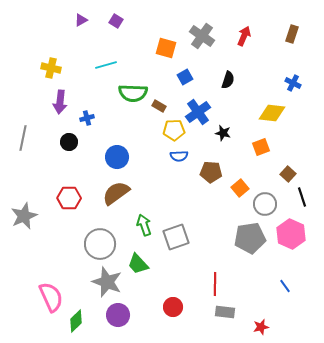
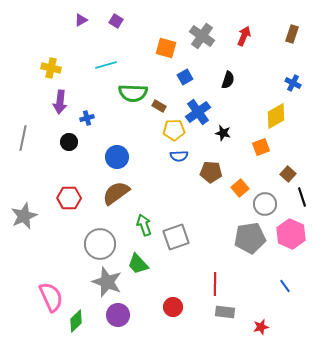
yellow diamond at (272, 113): moved 4 px right, 3 px down; rotated 36 degrees counterclockwise
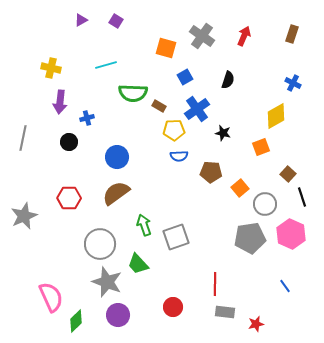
blue cross at (198, 112): moved 1 px left, 3 px up
red star at (261, 327): moved 5 px left, 3 px up
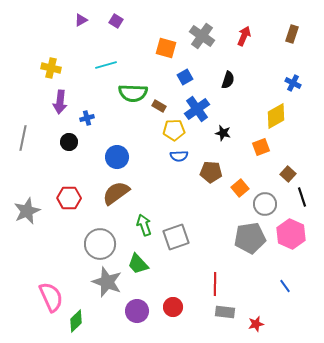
gray star at (24, 216): moved 3 px right, 5 px up
purple circle at (118, 315): moved 19 px right, 4 px up
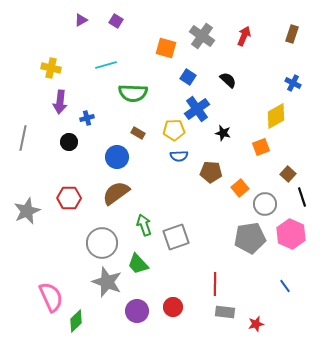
blue square at (185, 77): moved 3 px right; rotated 28 degrees counterclockwise
black semicircle at (228, 80): rotated 66 degrees counterclockwise
brown rectangle at (159, 106): moved 21 px left, 27 px down
gray circle at (100, 244): moved 2 px right, 1 px up
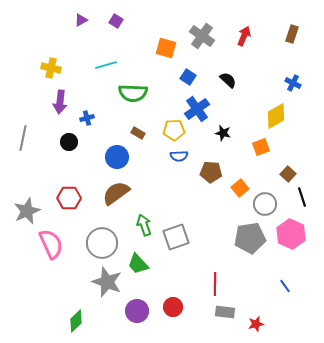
pink semicircle at (51, 297): moved 53 px up
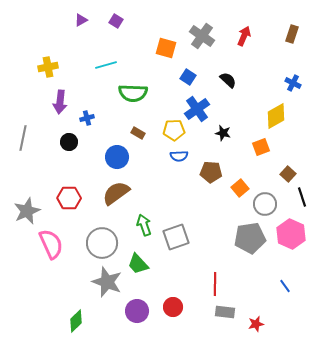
yellow cross at (51, 68): moved 3 px left, 1 px up; rotated 24 degrees counterclockwise
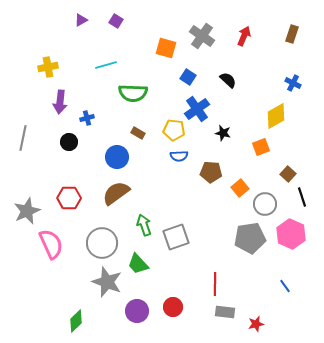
yellow pentagon at (174, 130): rotated 10 degrees clockwise
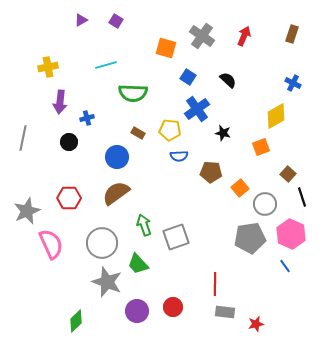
yellow pentagon at (174, 130): moved 4 px left
blue line at (285, 286): moved 20 px up
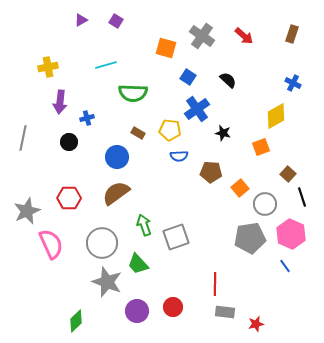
red arrow at (244, 36): rotated 108 degrees clockwise
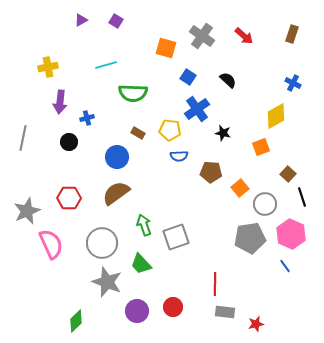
green trapezoid at (138, 264): moved 3 px right
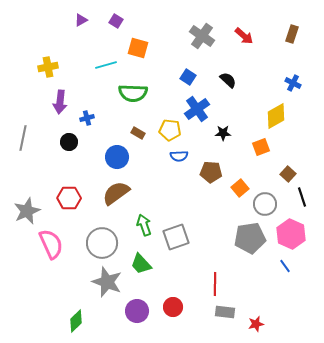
orange square at (166, 48): moved 28 px left
black star at (223, 133): rotated 14 degrees counterclockwise
